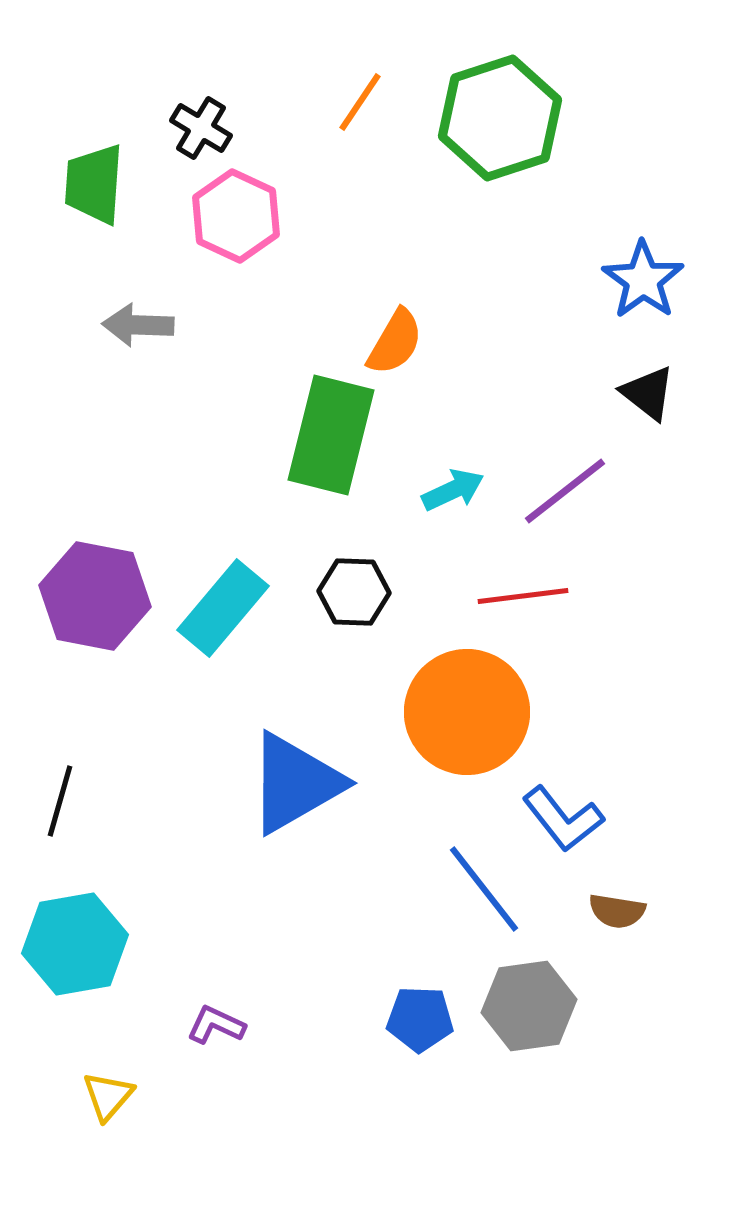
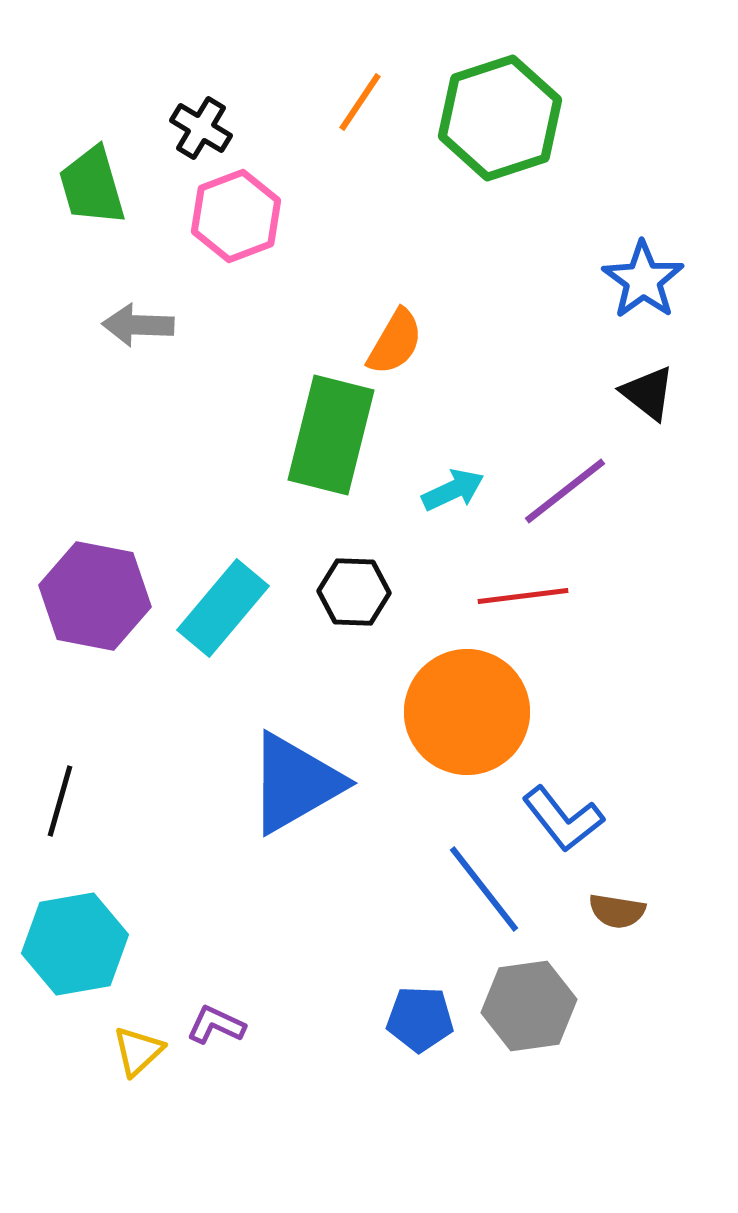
green trapezoid: moved 2 px left, 2 px down; rotated 20 degrees counterclockwise
pink hexagon: rotated 14 degrees clockwise
yellow triangle: moved 30 px right, 45 px up; rotated 6 degrees clockwise
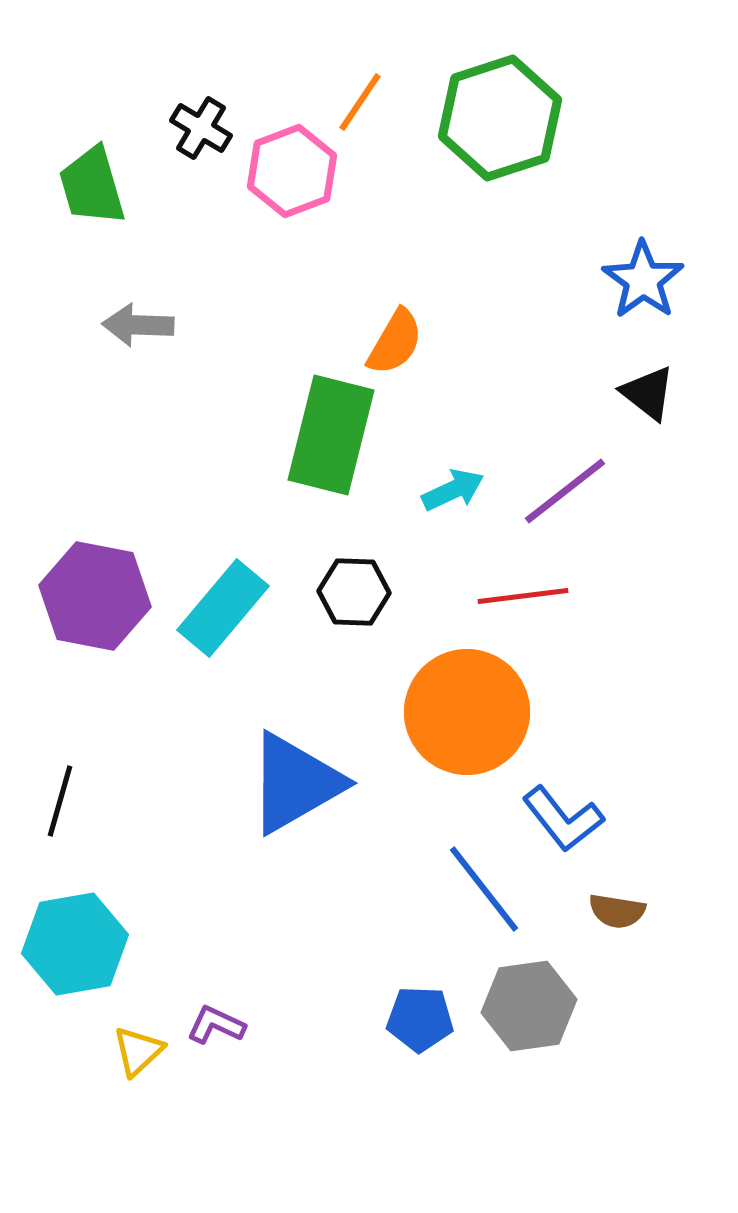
pink hexagon: moved 56 px right, 45 px up
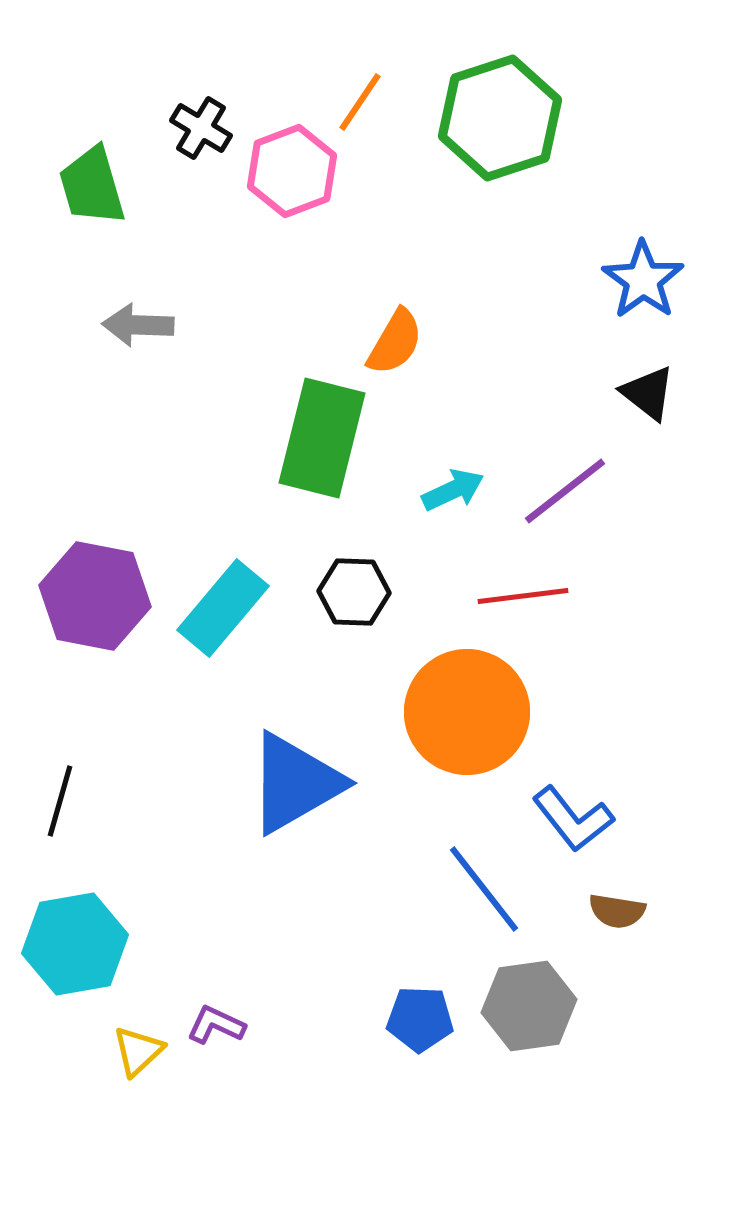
green rectangle: moved 9 px left, 3 px down
blue L-shape: moved 10 px right
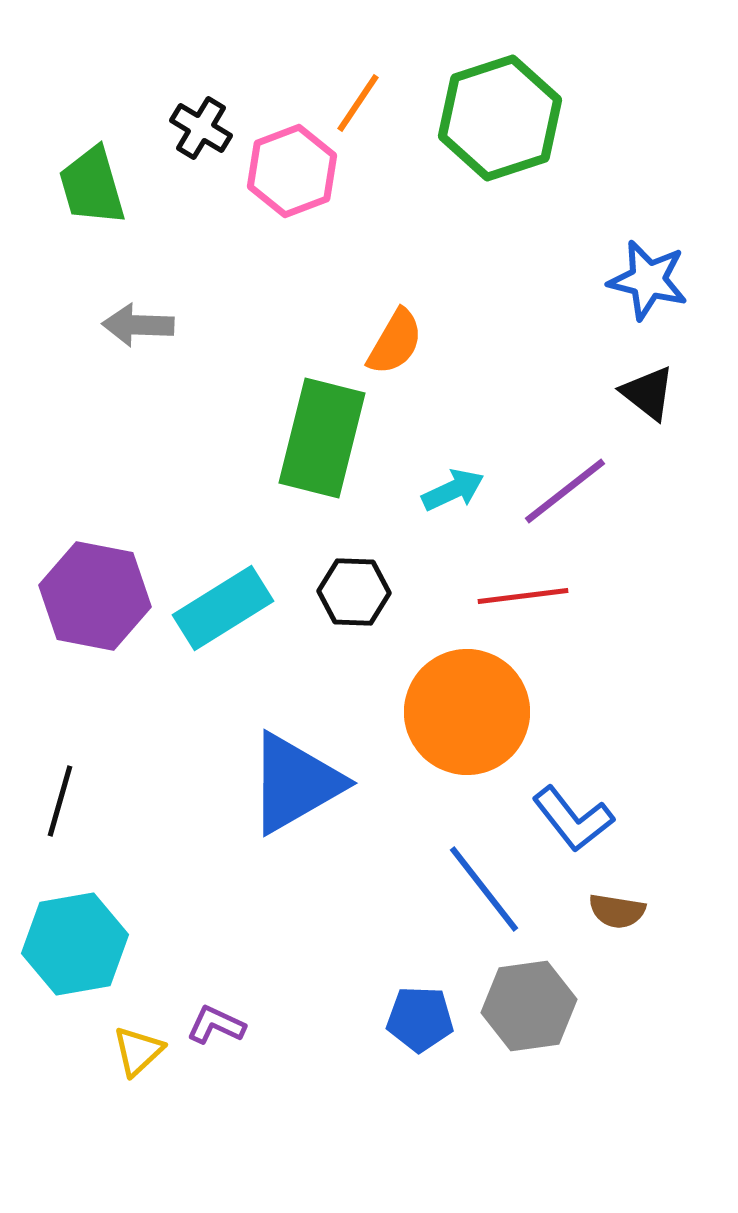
orange line: moved 2 px left, 1 px down
blue star: moved 5 px right; rotated 22 degrees counterclockwise
cyan rectangle: rotated 18 degrees clockwise
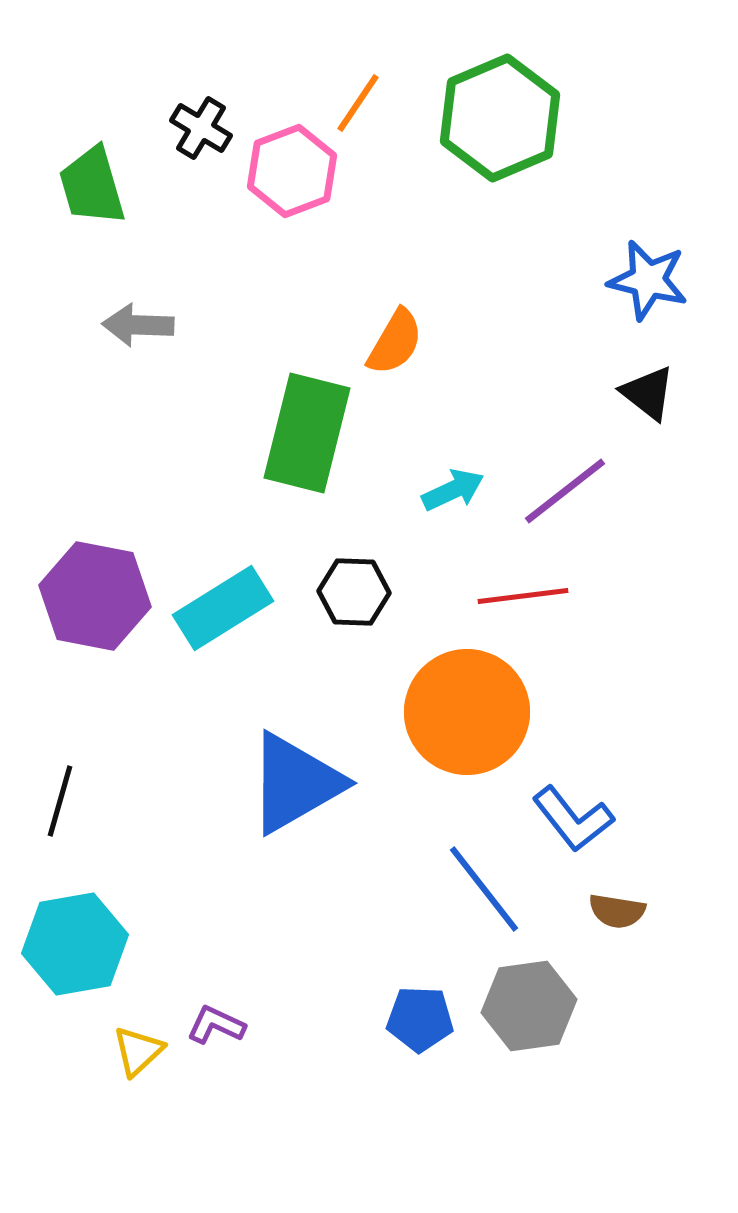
green hexagon: rotated 5 degrees counterclockwise
green rectangle: moved 15 px left, 5 px up
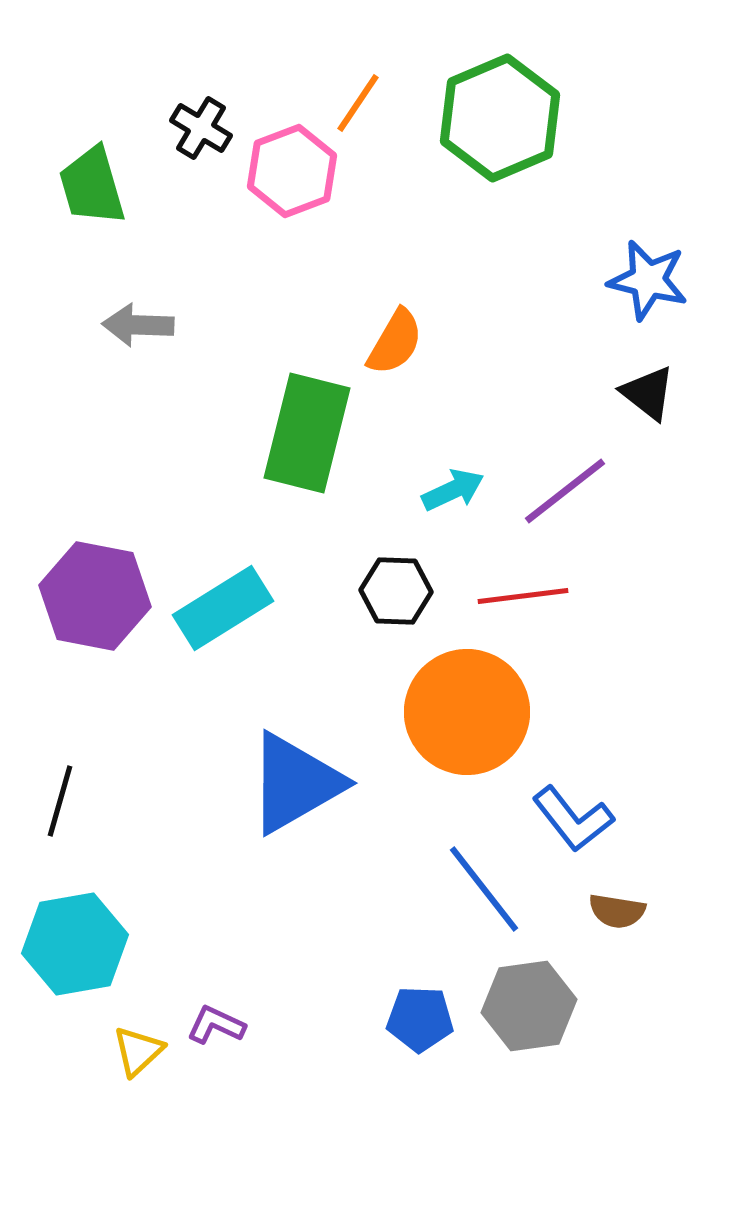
black hexagon: moved 42 px right, 1 px up
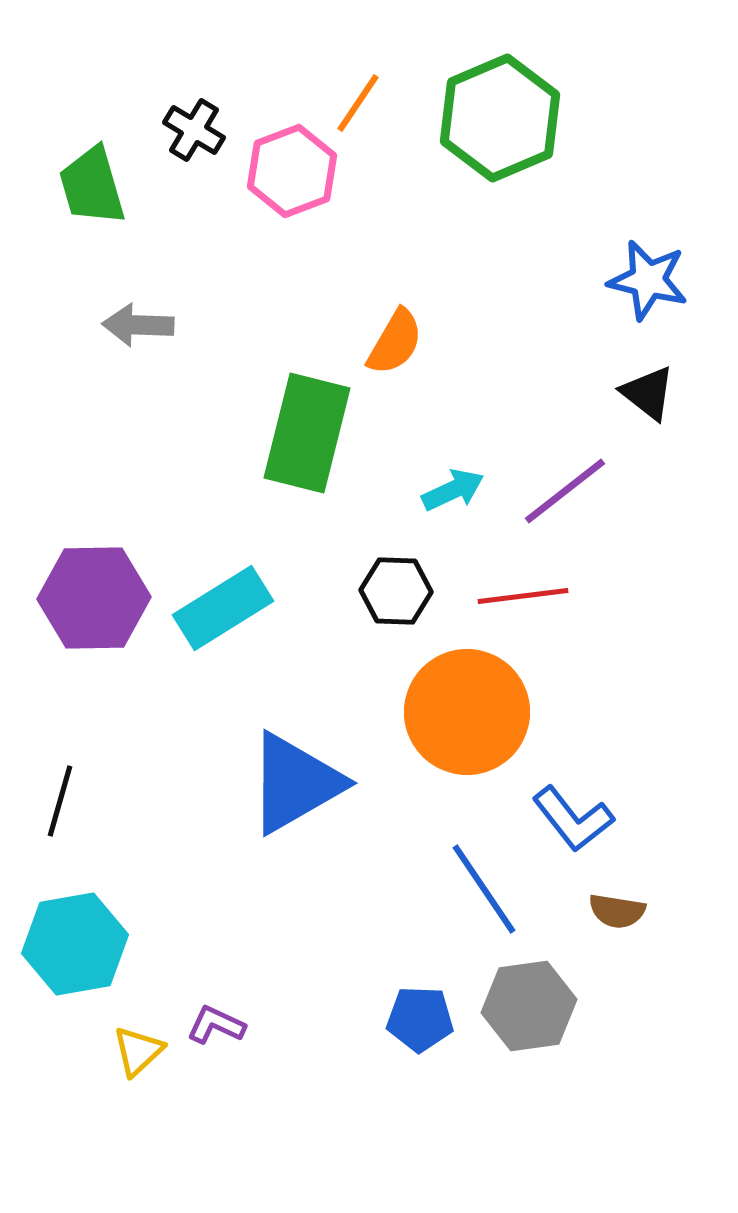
black cross: moved 7 px left, 2 px down
purple hexagon: moved 1 px left, 2 px down; rotated 12 degrees counterclockwise
blue line: rotated 4 degrees clockwise
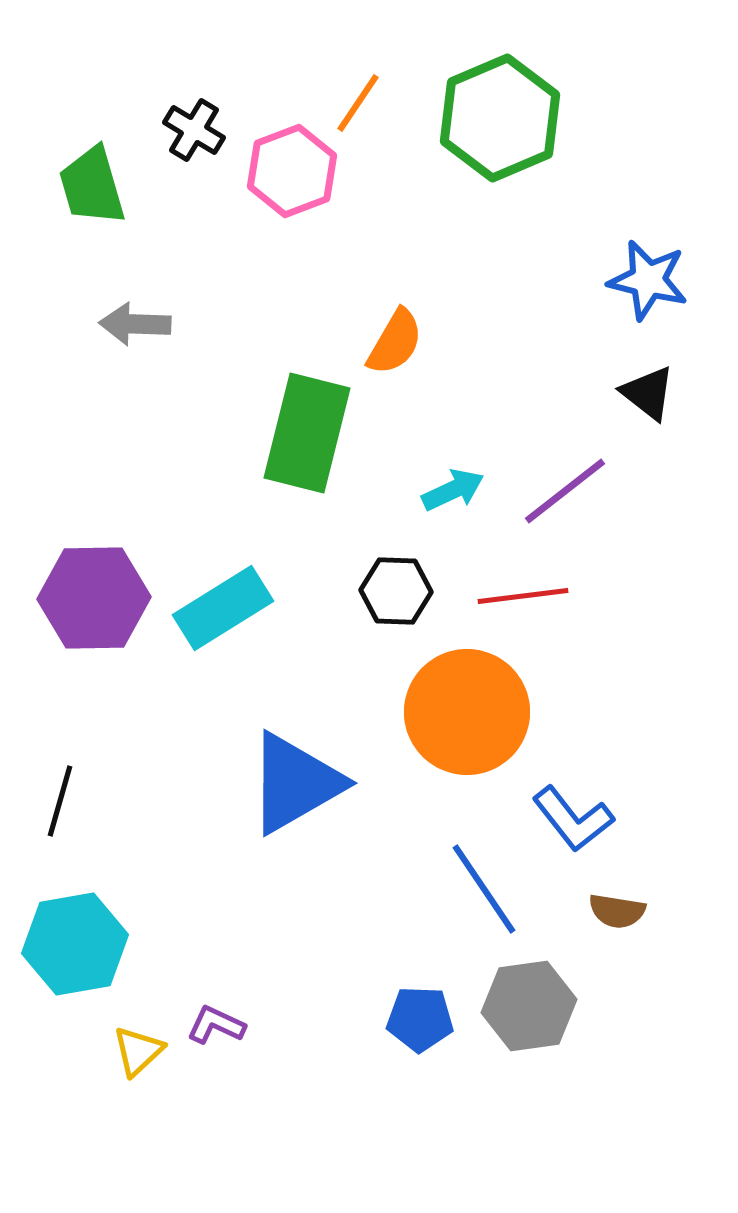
gray arrow: moved 3 px left, 1 px up
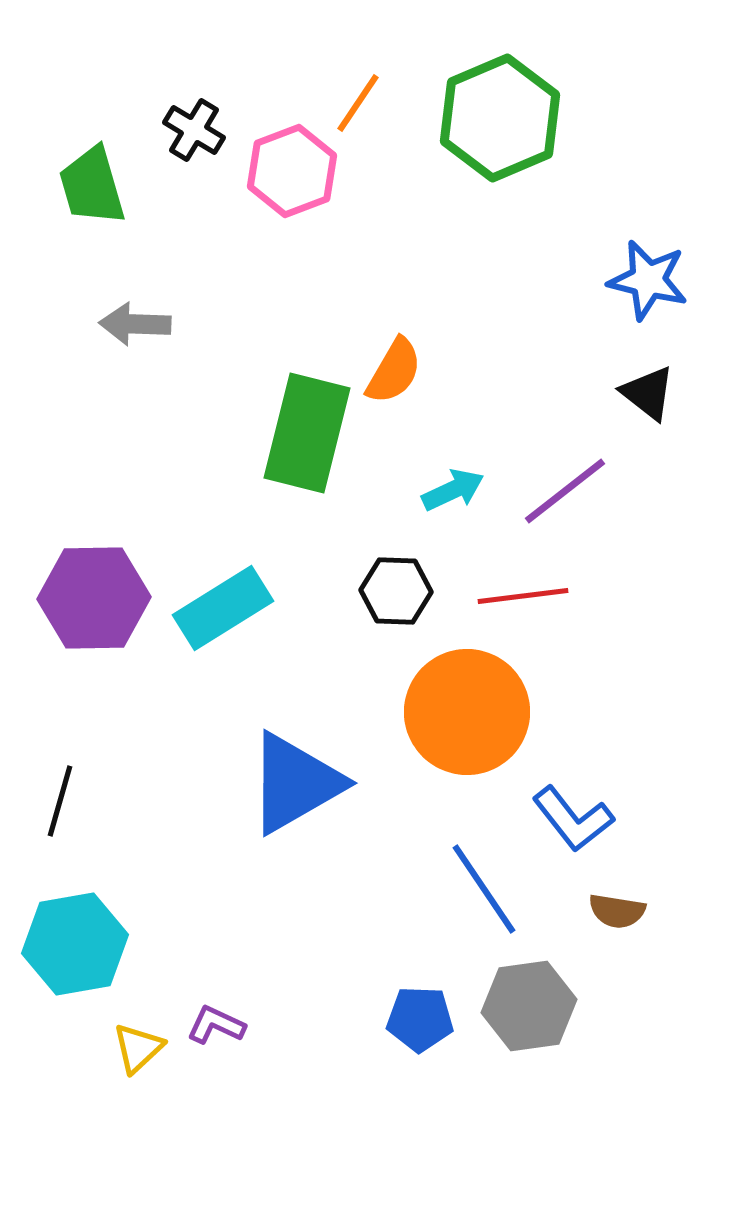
orange semicircle: moved 1 px left, 29 px down
yellow triangle: moved 3 px up
